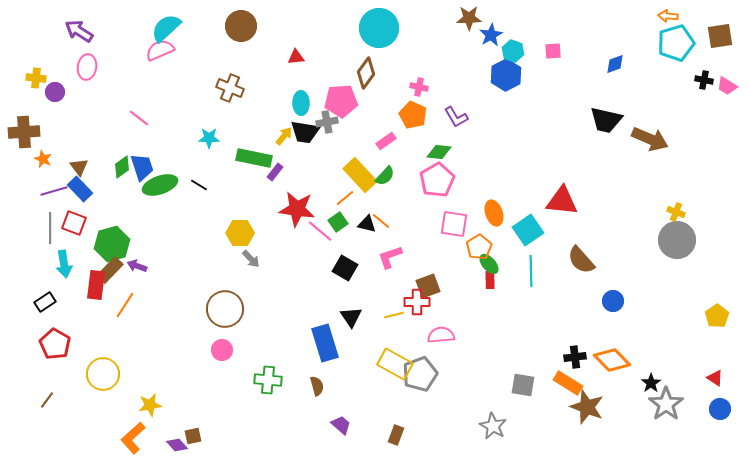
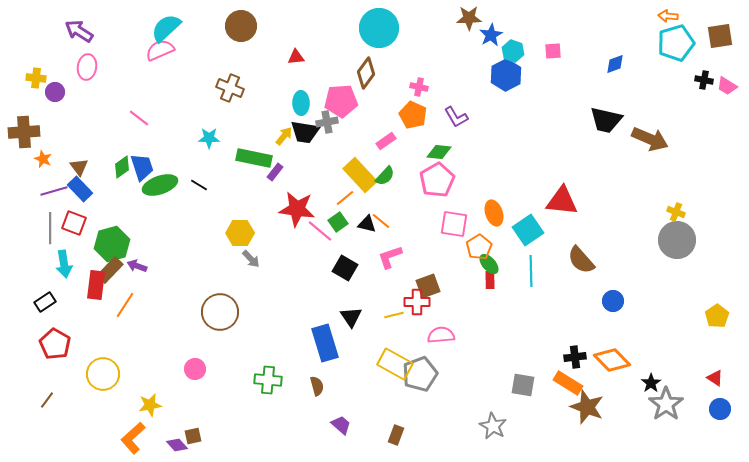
brown circle at (225, 309): moved 5 px left, 3 px down
pink circle at (222, 350): moved 27 px left, 19 px down
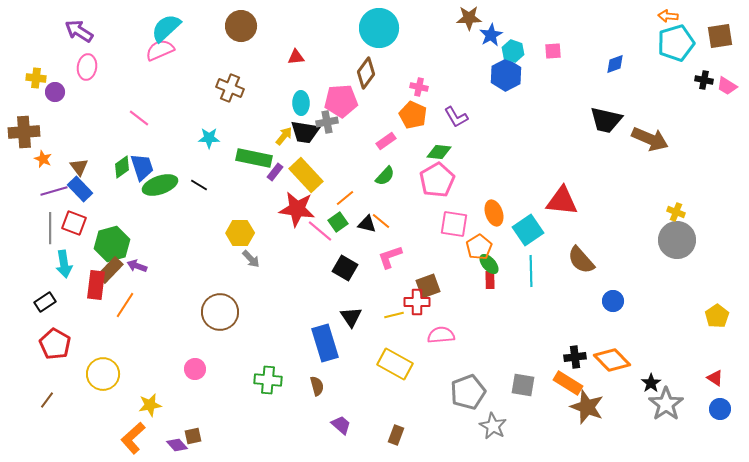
yellow rectangle at (360, 175): moved 54 px left
gray pentagon at (420, 374): moved 48 px right, 18 px down
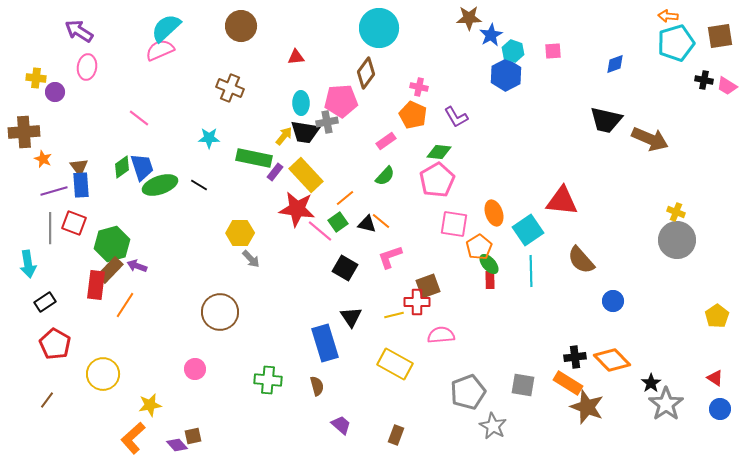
blue rectangle at (80, 189): moved 1 px right, 4 px up; rotated 40 degrees clockwise
cyan arrow at (64, 264): moved 36 px left
